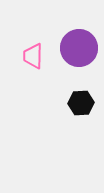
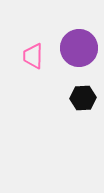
black hexagon: moved 2 px right, 5 px up
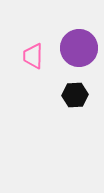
black hexagon: moved 8 px left, 3 px up
